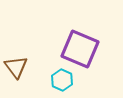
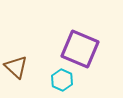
brown triangle: rotated 10 degrees counterclockwise
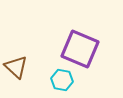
cyan hexagon: rotated 15 degrees counterclockwise
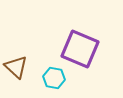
cyan hexagon: moved 8 px left, 2 px up
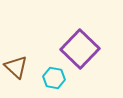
purple square: rotated 21 degrees clockwise
